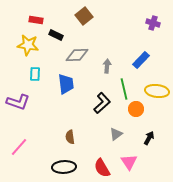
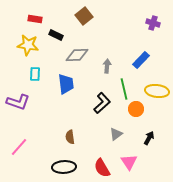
red rectangle: moved 1 px left, 1 px up
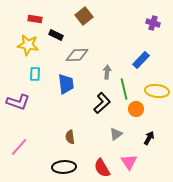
gray arrow: moved 6 px down
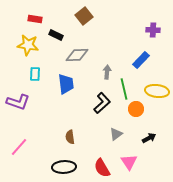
purple cross: moved 7 px down; rotated 16 degrees counterclockwise
black arrow: rotated 32 degrees clockwise
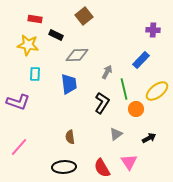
gray arrow: rotated 24 degrees clockwise
blue trapezoid: moved 3 px right
yellow ellipse: rotated 45 degrees counterclockwise
black L-shape: rotated 15 degrees counterclockwise
